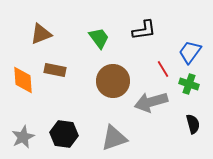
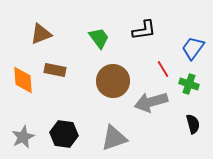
blue trapezoid: moved 3 px right, 4 px up
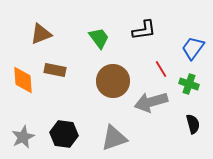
red line: moved 2 px left
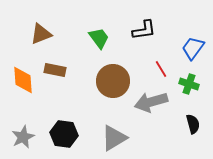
gray triangle: rotated 12 degrees counterclockwise
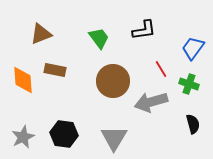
gray triangle: rotated 28 degrees counterclockwise
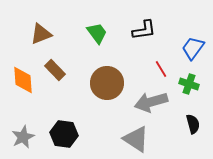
green trapezoid: moved 2 px left, 5 px up
brown rectangle: rotated 35 degrees clockwise
brown circle: moved 6 px left, 2 px down
gray triangle: moved 22 px right, 1 px down; rotated 28 degrees counterclockwise
